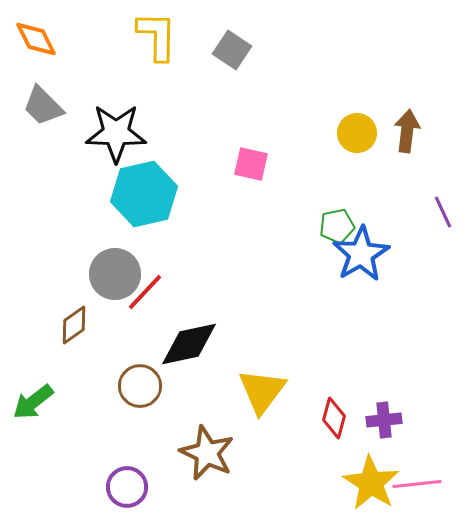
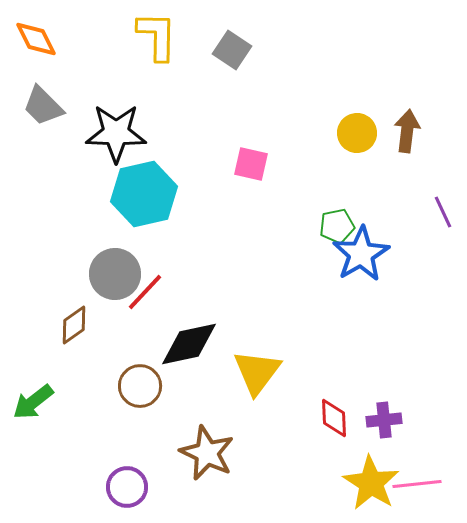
yellow triangle: moved 5 px left, 19 px up
red diamond: rotated 18 degrees counterclockwise
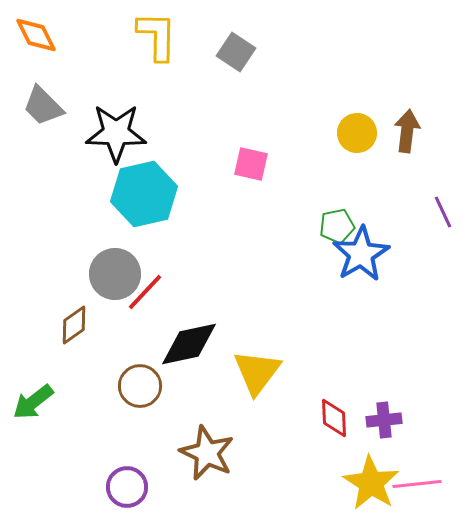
orange diamond: moved 4 px up
gray square: moved 4 px right, 2 px down
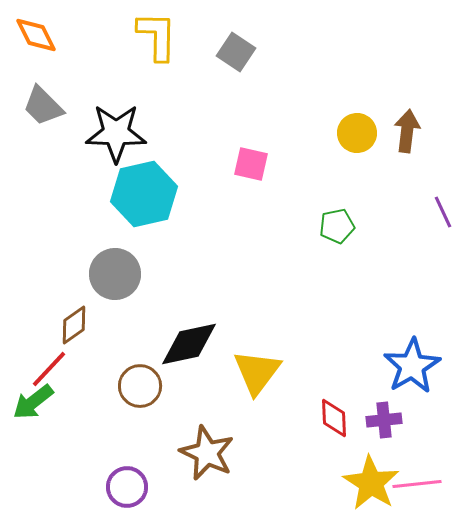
blue star: moved 51 px right, 112 px down
red line: moved 96 px left, 77 px down
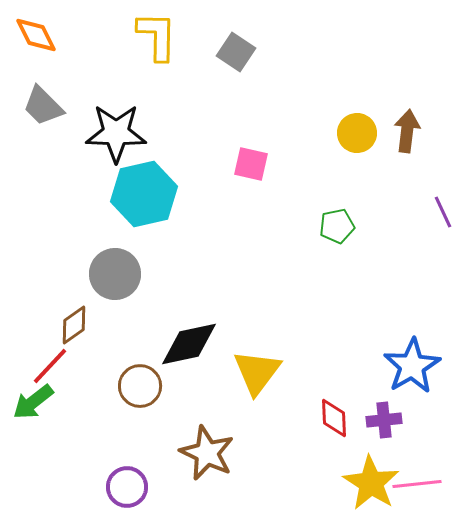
red line: moved 1 px right, 3 px up
